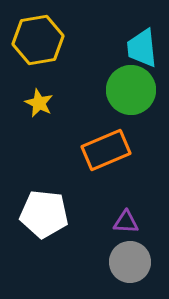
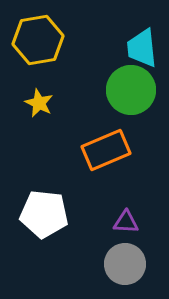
gray circle: moved 5 px left, 2 px down
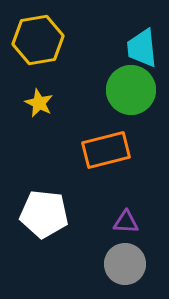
orange rectangle: rotated 9 degrees clockwise
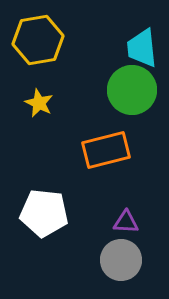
green circle: moved 1 px right
white pentagon: moved 1 px up
gray circle: moved 4 px left, 4 px up
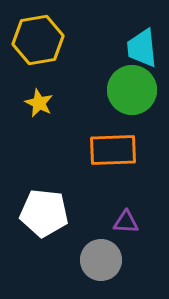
orange rectangle: moved 7 px right; rotated 12 degrees clockwise
gray circle: moved 20 px left
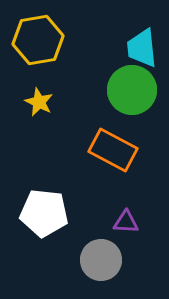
yellow star: moved 1 px up
orange rectangle: rotated 30 degrees clockwise
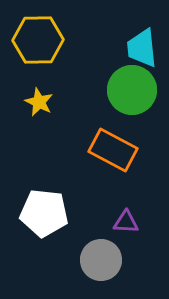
yellow hexagon: rotated 9 degrees clockwise
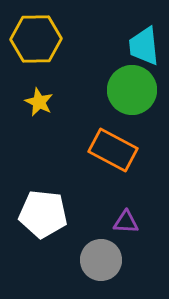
yellow hexagon: moved 2 px left, 1 px up
cyan trapezoid: moved 2 px right, 2 px up
white pentagon: moved 1 px left, 1 px down
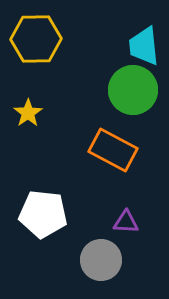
green circle: moved 1 px right
yellow star: moved 11 px left, 11 px down; rotated 12 degrees clockwise
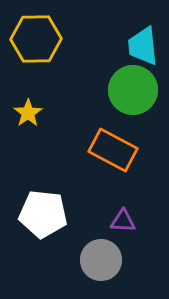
cyan trapezoid: moved 1 px left
purple triangle: moved 3 px left, 1 px up
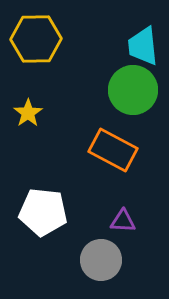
white pentagon: moved 2 px up
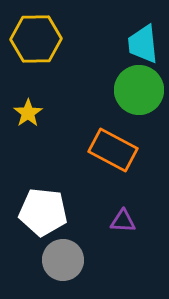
cyan trapezoid: moved 2 px up
green circle: moved 6 px right
gray circle: moved 38 px left
